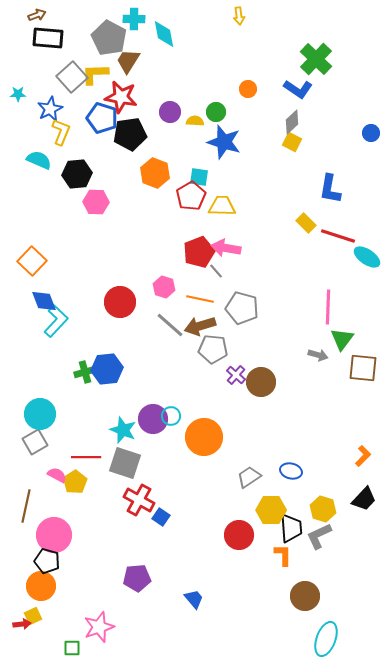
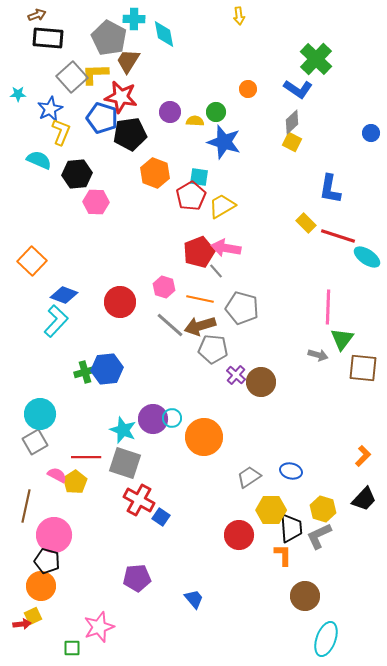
yellow trapezoid at (222, 206): rotated 32 degrees counterclockwise
blue diamond at (44, 301): moved 20 px right, 6 px up; rotated 48 degrees counterclockwise
cyan circle at (171, 416): moved 1 px right, 2 px down
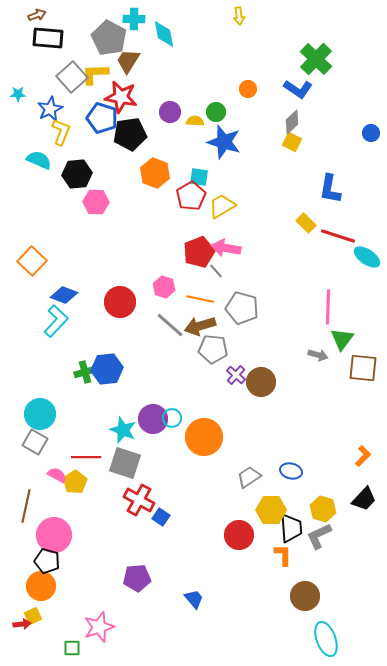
gray square at (35, 442): rotated 30 degrees counterclockwise
cyan ellipse at (326, 639): rotated 40 degrees counterclockwise
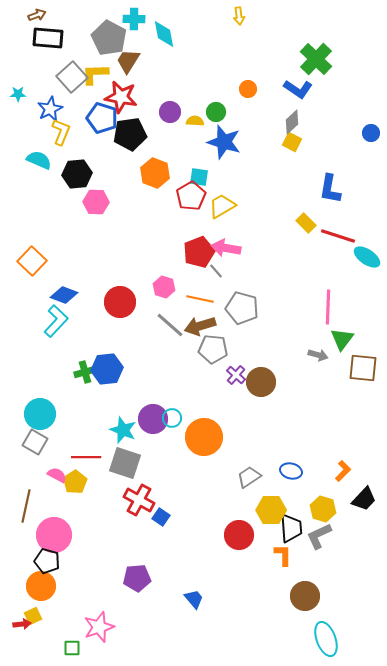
orange L-shape at (363, 456): moved 20 px left, 15 px down
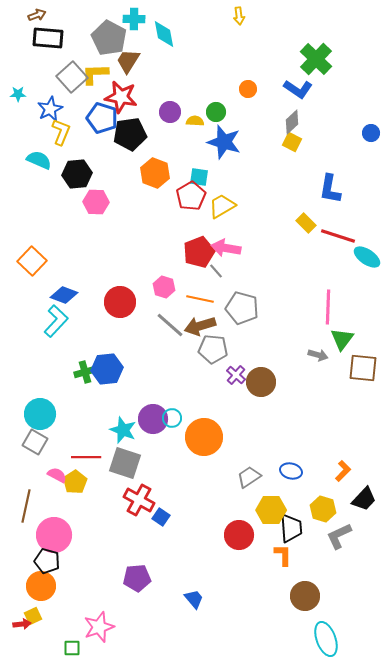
gray L-shape at (319, 536): moved 20 px right
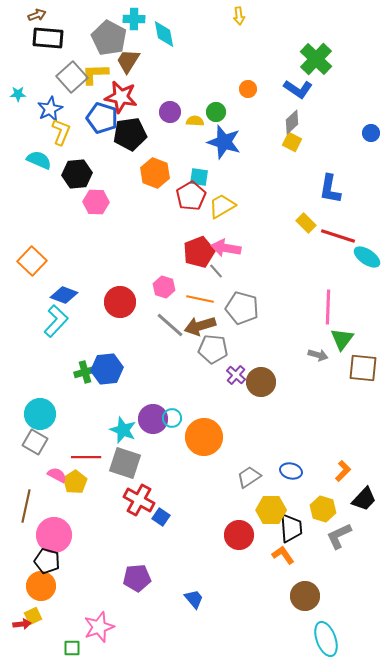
orange L-shape at (283, 555): rotated 35 degrees counterclockwise
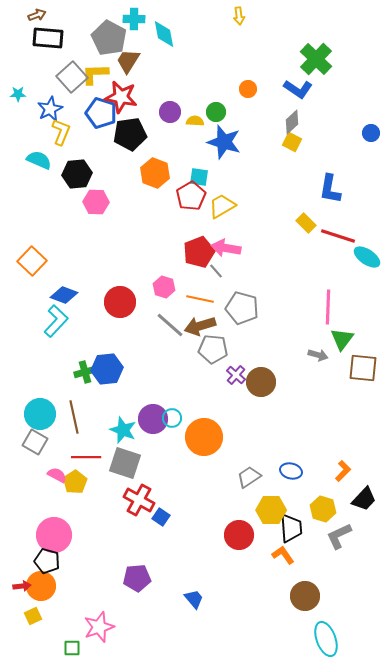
blue pentagon at (102, 118): moved 1 px left, 5 px up
brown line at (26, 506): moved 48 px right, 89 px up; rotated 24 degrees counterclockwise
red arrow at (22, 624): moved 38 px up
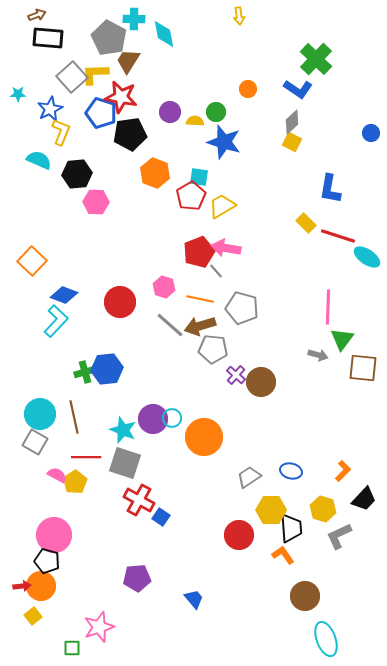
yellow square at (33, 616): rotated 12 degrees counterclockwise
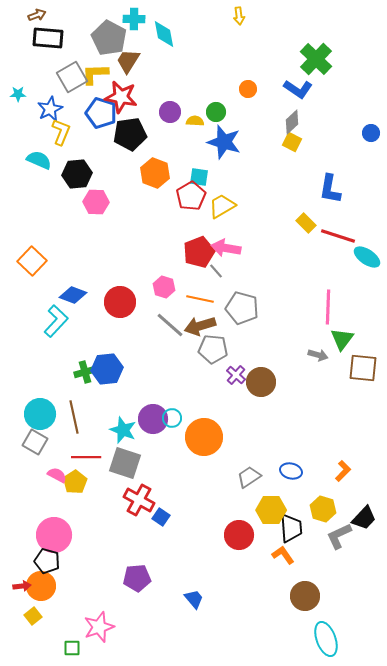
gray square at (72, 77): rotated 12 degrees clockwise
blue diamond at (64, 295): moved 9 px right
black trapezoid at (364, 499): moved 19 px down
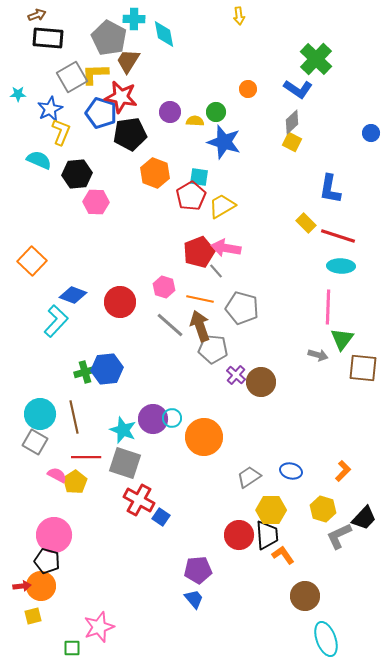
cyan ellipse at (367, 257): moved 26 px left, 9 px down; rotated 32 degrees counterclockwise
brown arrow at (200, 326): rotated 88 degrees clockwise
black trapezoid at (291, 528): moved 24 px left, 7 px down
purple pentagon at (137, 578): moved 61 px right, 8 px up
yellow square at (33, 616): rotated 24 degrees clockwise
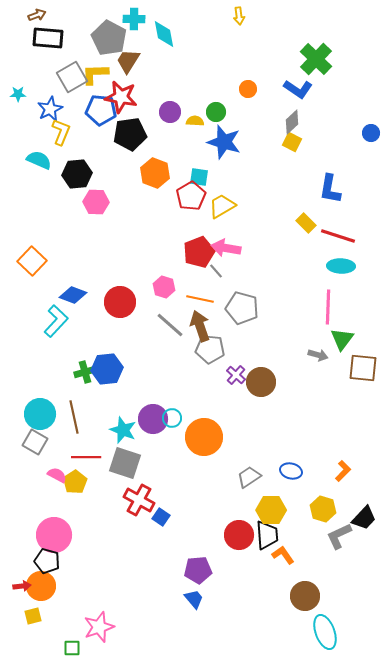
blue pentagon at (101, 113): moved 3 px up; rotated 12 degrees counterclockwise
gray pentagon at (213, 349): moved 3 px left
cyan ellipse at (326, 639): moved 1 px left, 7 px up
